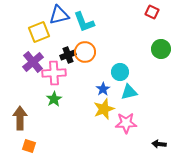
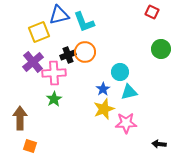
orange square: moved 1 px right
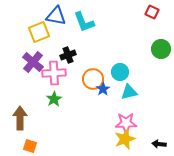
blue triangle: moved 3 px left, 1 px down; rotated 25 degrees clockwise
orange circle: moved 8 px right, 27 px down
purple cross: rotated 10 degrees counterclockwise
yellow star: moved 21 px right, 30 px down
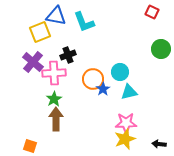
yellow square: moved 1 px right
brown arrow: moved 36 px right, 1 px down
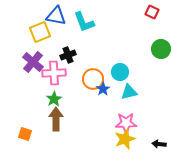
orange square: moved 5 px left, 12 px up
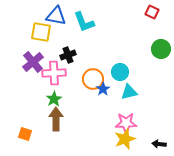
yellow square: moved 1 px right; rotated 30 degrees clockwise
purple cross: rotated 10 degrees clockwise
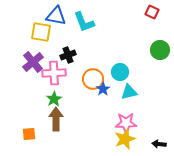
green circle: moved 1 px left, 1 px down
orange square: moved 4 px right; rotated 24 degrees counterclockwise
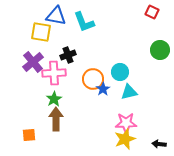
orange square: moved 1 px down
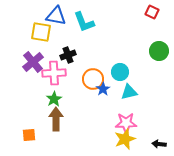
green circle: moved 1 px left, 1 px down
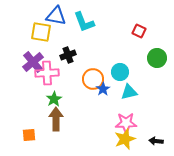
red square: moved 13 px left, 19 px down
green circle: moved 2 px left, 7 px down
pink cross: moved 7 px left
black arrow: moved 3 px left, 3 px up
